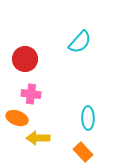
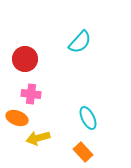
cyan ellipse: rotated 25 degrees counterclockwise
yellow arrow: rotated 15 degrees counterclockwise
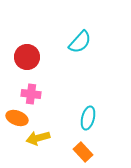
red circle: moved 2 px right, 2 px up
cyan ellipse: rotated 40 degrees clockwise
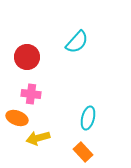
cyan semicircle: moved 3 px left
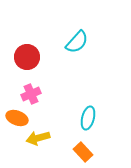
pink cross: rotated 30 degrees counterclockwise
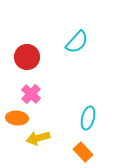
pink cross: rotated 24 degrees counterclockwise
orange ellipse: rotated 15 degrees counterclockwise
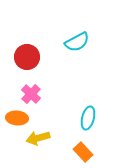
cyan semicircle: rotated 20 degrees clockwise
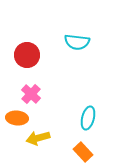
cyan semicircle: rotated 35 degrees clockwise
red circle: moved 2 px up
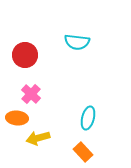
red circle: moved 2 px left
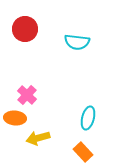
red circle: moved 26 px up
pink cross: moved 4 px left, 1 px down
orange ellipse: moved 2 px left
